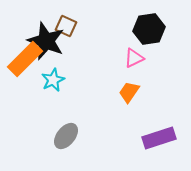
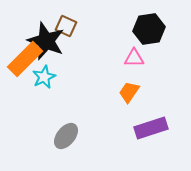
pink triangle: rotated 25 degrees clockwise
cyan star: moved 9 px left, 3 px up
purple rectangle: moved 8 px left, 10 px up
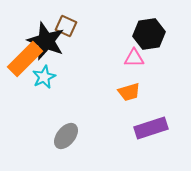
black hexagon: moved 5 px down
orange trapezoid: rotated 140 degrees counterclockwise
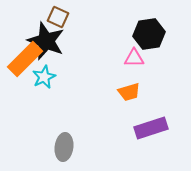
brown square: moved 8 px left, 9 px up
gray ellipse: moved 2 px left, 11 px down; rotated 32 degrees counterclockwise
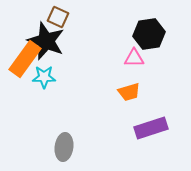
orange rectangle: rotated 9 degrees counterclockwise
cyan star: rotated 25 degrees clockwise
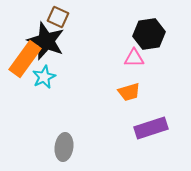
cyan star: rotated 25 degrees counterclockwise
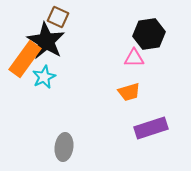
black star: rotated 9 degrees clockwise
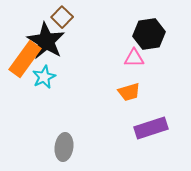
brown square: moved 4 px right; rotated 20 degrees clockwise
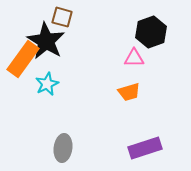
brown square: rotated 30 degrees counterclockwise
black hexagon: moved 2 px right, 2 px up; rotated 12 degrees counterclockwise
orange rectangle: moved 2 px left
cyan star: moved 3 px right, 7 px down
purple rectangle: moved 6 px left, 20 px down
gray ellipse: moved 1 px left, 1 px down
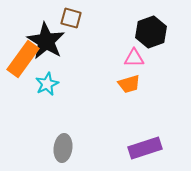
brown square: moved 9 px right, 1 px down
orange trapezoid: moved 8 px up
